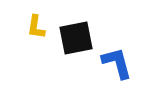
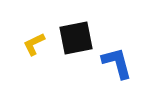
yellow L-shape: moved 2 px left, 17 px down; rotated 55 degrees clockwise
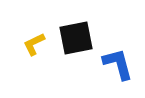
blue L-shape: moved 1 px right, 1 px down
